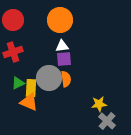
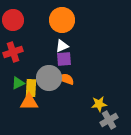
orange circle: moved 2 px right
white triangle: rotated 16 degrees counterclockwise
orange semicircle: rotated 63 degrees counterclockwise
orange triangle: rotated 24 degrees counterclockwise
gray cross: moved 2 px right, 1 px up; rotated 18 degrees clockwise
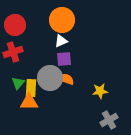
red circle: moved 2 px right, 5 px down
white triangle: moved 1 px left, 5 px up
gray circle: moved 1 px right
green triangle: rotated 24 degrees counterclockwise
yellow star: moved 1 px right, 13 px up
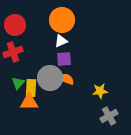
gray cross: moved 4 px up
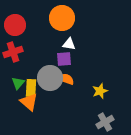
orange circle: moved 2 px up
white triangle: moved 8 px right, 3 px down; rotated 32 degrees clockwise
yellow star: rotated 14 degrees counterclockwise
orange triangle: rotated 42 degrees clockwise
gray cross: moved 4 px left, 6 px down
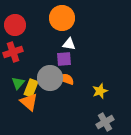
yellow rectangle: rotated 18 degrees clockwise
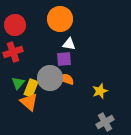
orange circle: moved 2 px left, 1 px down
